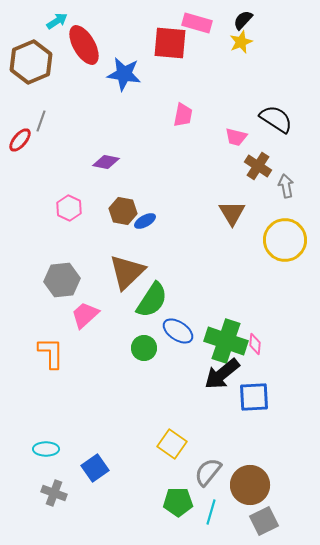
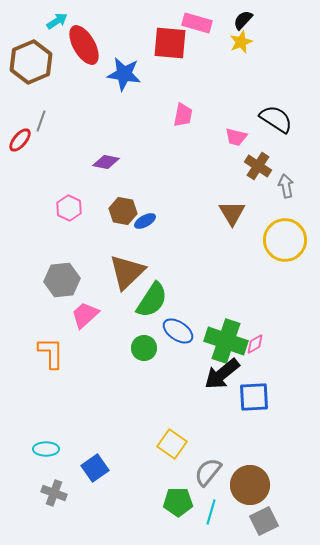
pink diamond at (255, 344): rotated 55 degrees clockwise
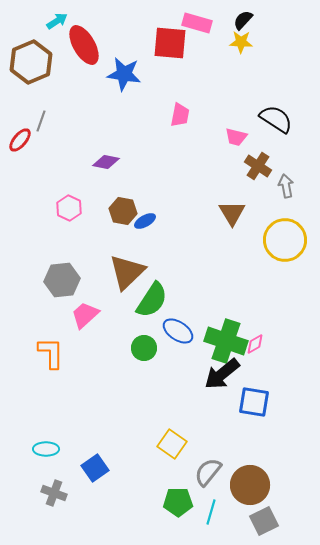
yellow star at (241, 42): rotated 25 degrees clockwise
pink trapezoid at (183, 115): moved 3 px left
blue square at (254, 397): moved 5 px down; rotated 12 degrees clockwise
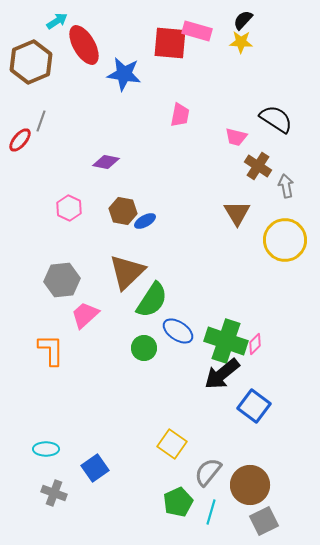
pink rectangle at (197, 23): moved 8 px down
brown triangle at (232, 213): moved 5 px right
pink diamond at (255, 344): rotated 15 degrees counterclockwise
orange L-shape at (51, 353): moved 3 px up
blue square at (254, 402): moved 4 px down; rotated 28 degrees clockwise
green pentagon at (178, 502): rotated 24 degrees counterclockwise
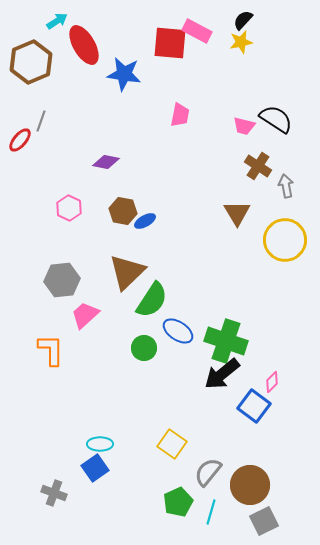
pink rectangle at (197, 31): rotated 12 degrees clockwise
yellow star at (241, 42): rotated 15 degrees counterclockwise
pink trapezoid at (236, 137): moved 8 px right, 11 px up
pink diamond at (255, 344): moved 17 px right, 38 px down
cyan ellipse at (46, 449): moved 54 px right, 5 px up
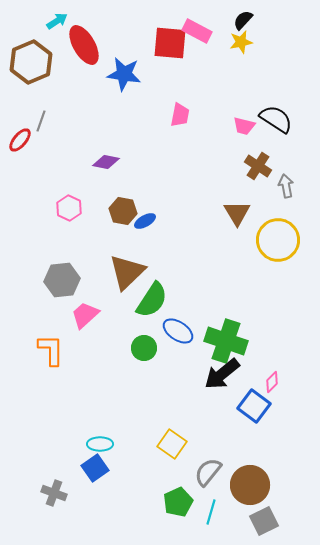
yellow circle at (285, 240): moved 7 px left
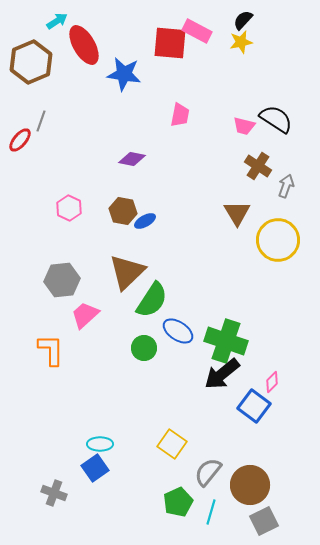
purple diamond at (106, 162): moved 26 px right, 3 px up
gray arrow at (286, 186): rotated 30 degrees clockwise
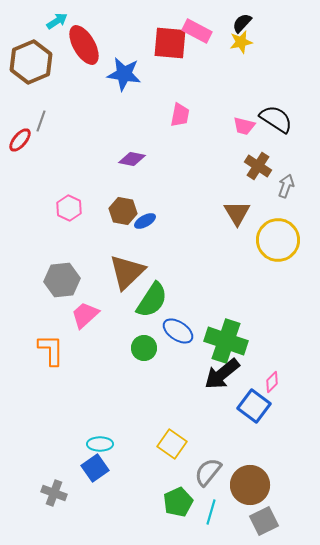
black semicircle at (243, 20): moved 1 px left, 3 px down
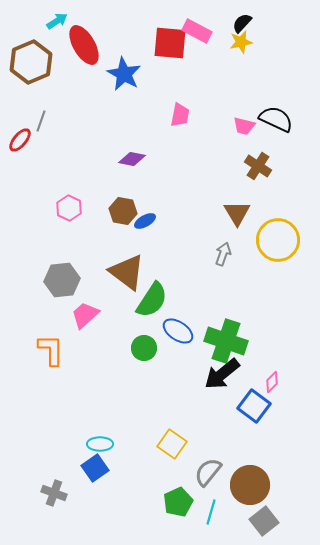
blue star at (124, 74): rotated 20 degrees clockwise
black semicircle at (276, 119): rotated 8 degrees counterclockwise
gray arrow at (286, 186): moved 63 px left, 68 px down
brown triangle at (127, 272): rotated 39 degrees counterclockwise
gray square at (264, 521): rotated 12 degrees counterclockwise
